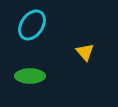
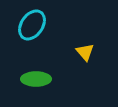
green ellipse: moved 6 px right, 3 px down
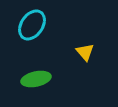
green ellipse: rotated 12 degrees counterclockwise
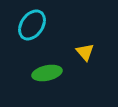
green ellipse: moved 11 px right, 6 px up
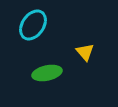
cyan ellipse: moved 1 px right
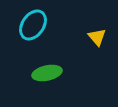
yellow triangle: moved 12 px right, 15 px up
